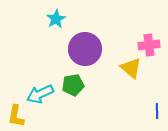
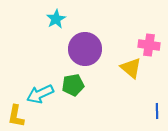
pink cross: rotated 15 degrees clockwise
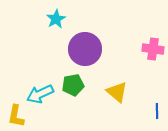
pink cross: moved 4 px right, 4 px down
yellow triangle: moved 14 px left, 24 px down
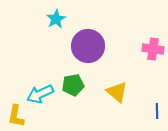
purple circle: moved 3 px right, 3 px up
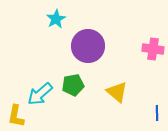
cyan arrow: rotated 16 degrees counterclockwise
blue line: moved 2 px down
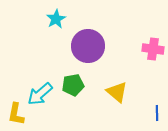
yellow L-shape: moved 2 px up
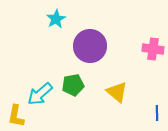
purple circle: moved 2 px right
yellow L-shape: moved 2 px down
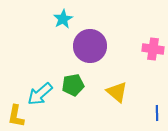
cyan star: moved 7 px right
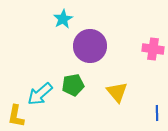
yellow triangle: rotated 10 degrees clockwise
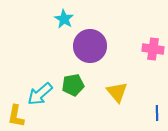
cyan star: moved 1 px right; rotated 12 degrees counterclockwise
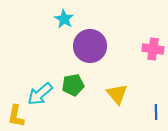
yellow triangle: moved 2 px down
blue line: moved 1 px left, 1 px up
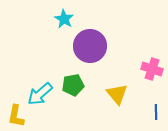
pink cross: moved 1 px left, 20 px down; rotated 10 degrees clockwise
